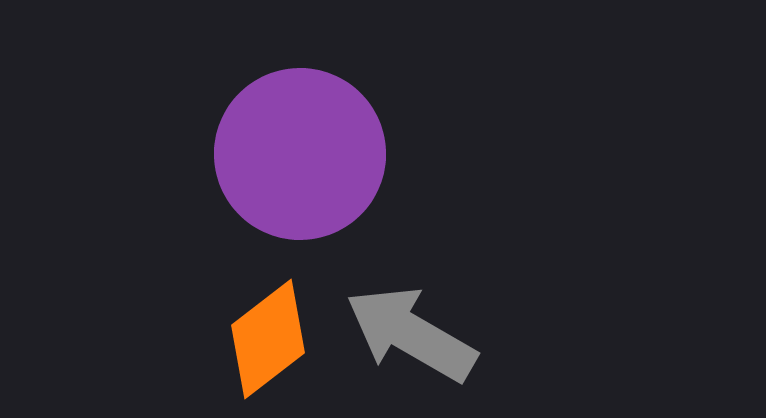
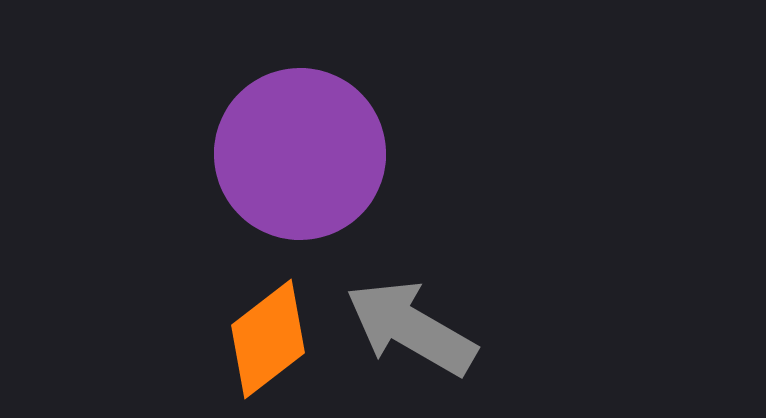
gray arrow: moved 6 px up
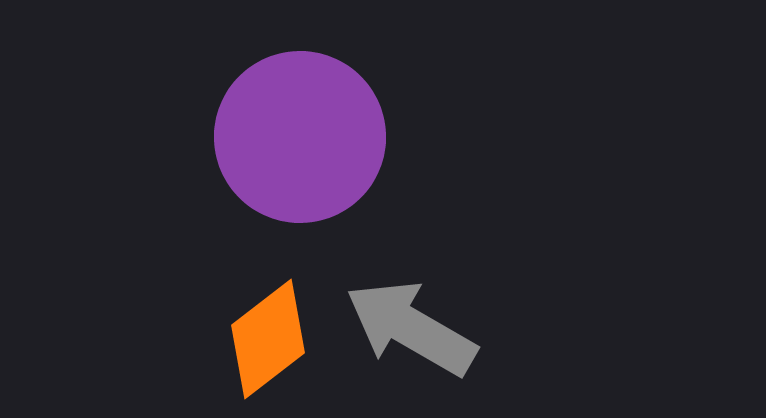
purple circle: moved 17 px up
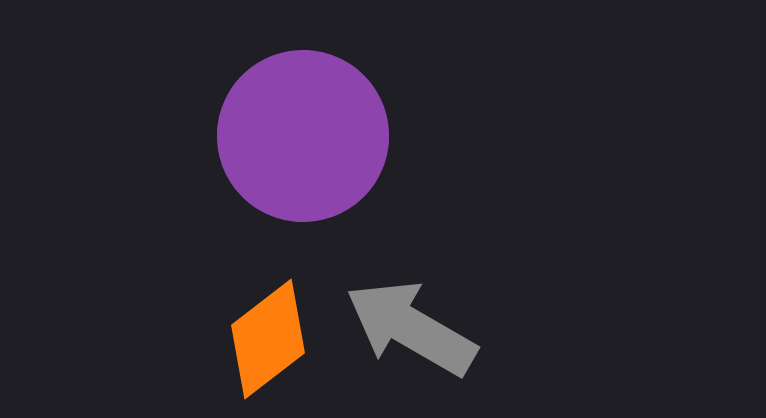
purple circle: moved 3 px right, 1 px up
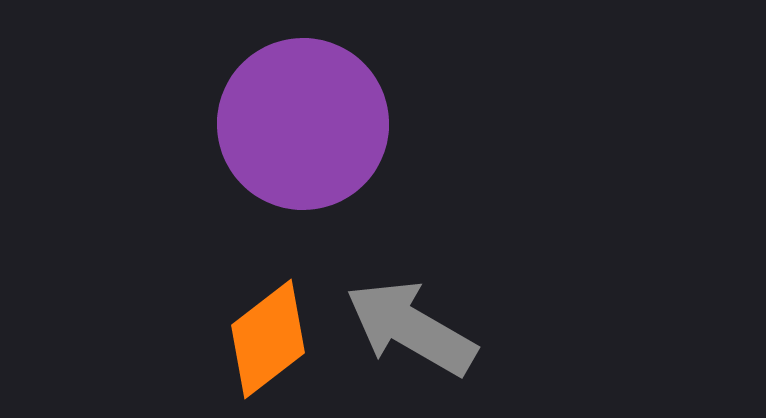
purple circle: moved 12 px up
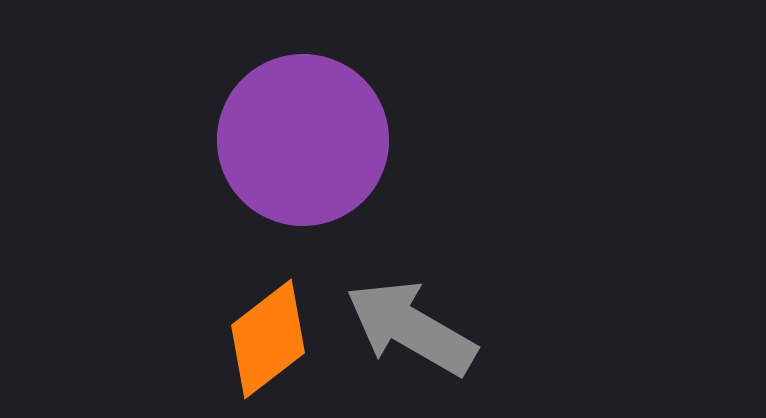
purple circle: moved 16 px down
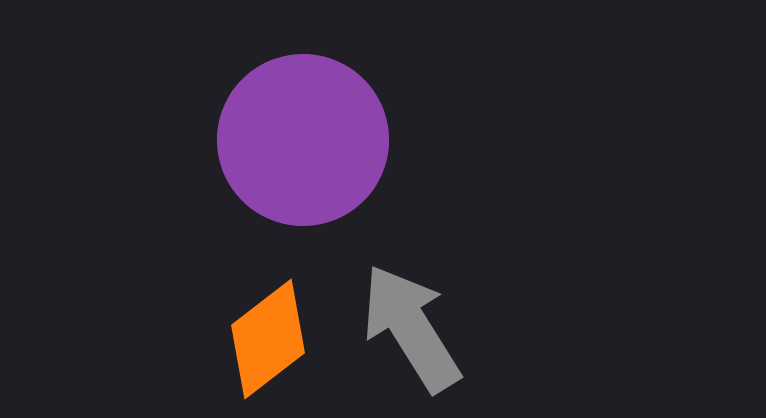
gray arrow: rotated 28 degrees clockwise
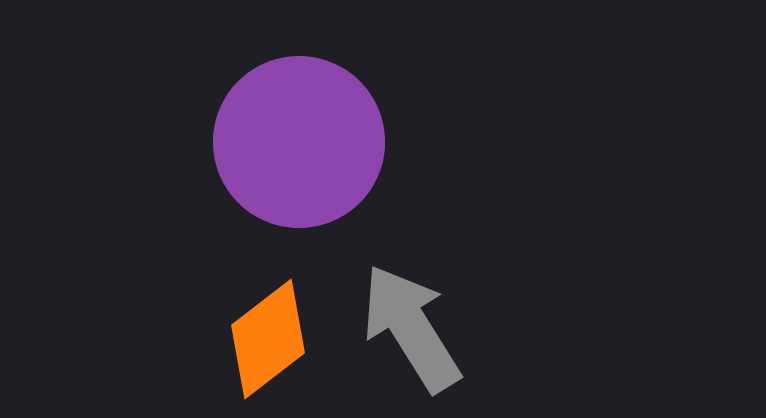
purple circle: moved 4 px left, 2 px down
